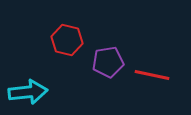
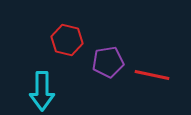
cyan arrow: moved 14 px right, 1 px up; rotated 96 degrees clockwise
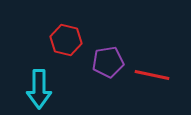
red hexagon: moved 1 px left
cyan arrow: moved 3 px left, 2 px up
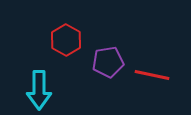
red hexagon: rotated 16 degrees clockwise
cyan arrow: moved 1 px down
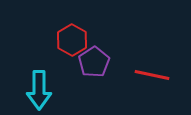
red hexagon: moved 6 px right
purple pentagon: moved 14 px left; rotated 24 degrees counterclockwise
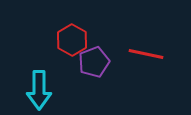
purple pentagon: rotated 12 degrees clockwise
red line: moved 6 px left, 21 px up
